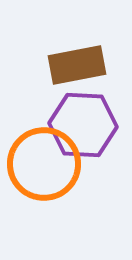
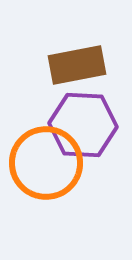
orange circle: moved 2 px right, 1 px up
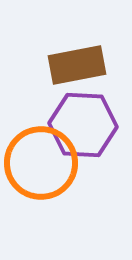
orange circle: moved 5 px left
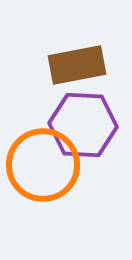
orange circle: moved 2 px right, 2 px down
